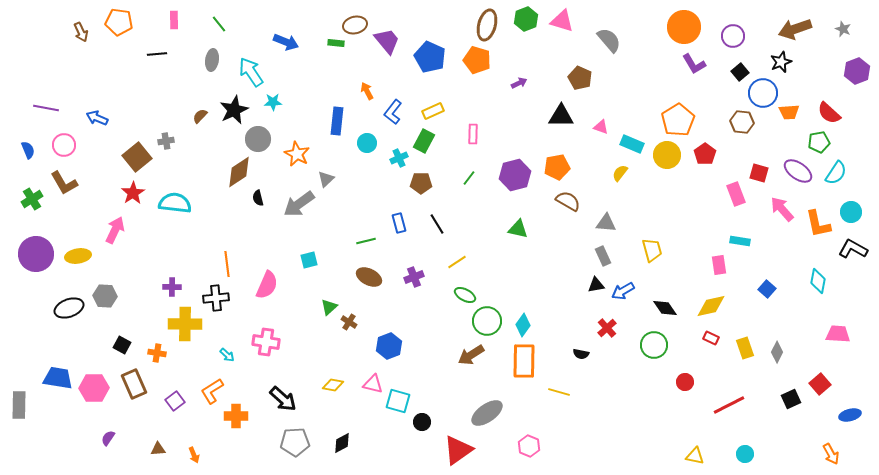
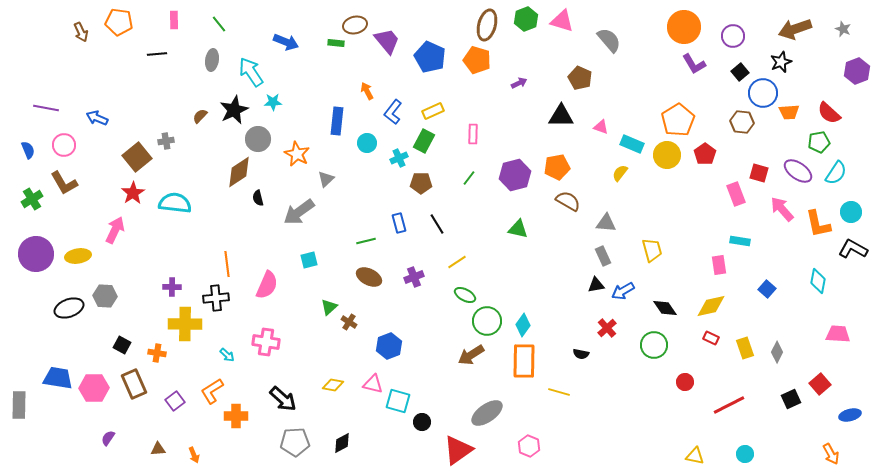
gray arrow at (299, 204): moved 8 px down
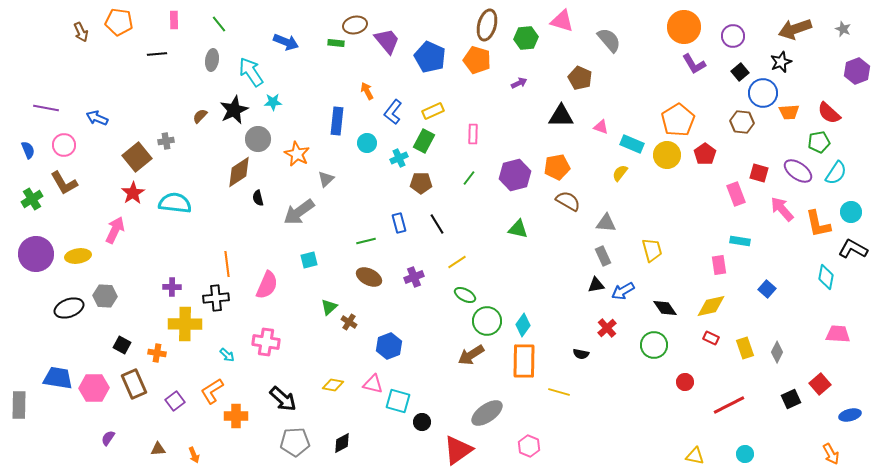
green hexagon at (526, 19): moved 19 px down; rotated 15 degrees clockwise
cyan diamond at (818, 281): moved 8 px right, 4 px up
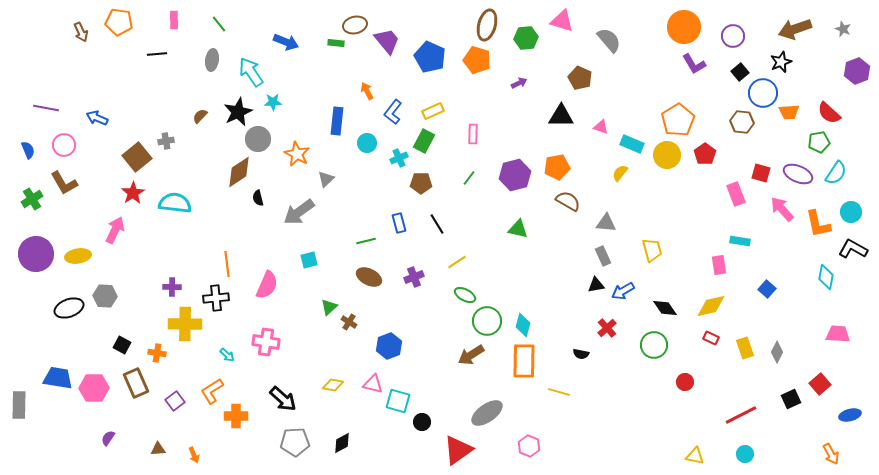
black star at (234, 110): moved 4 px right, 2 px down
purple ellipse at (798, 171): moved 3 px down; rotated 12 degrees counterclockwise
red square at (759, 173): moved 2 px right
cyan diamond at (523, 325): rotated 20 degrees counterclockwise
brown rectangle at (134, 384): moved 2 px right, 1 px up
red line at (729, 405): moved 12 px right, 10 px down
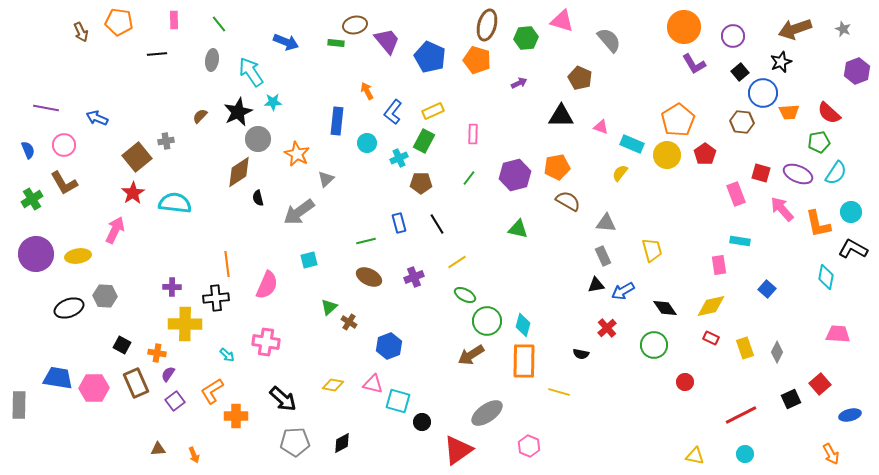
purple semicircle at (108, 438): moved 60 px right, 64 px up
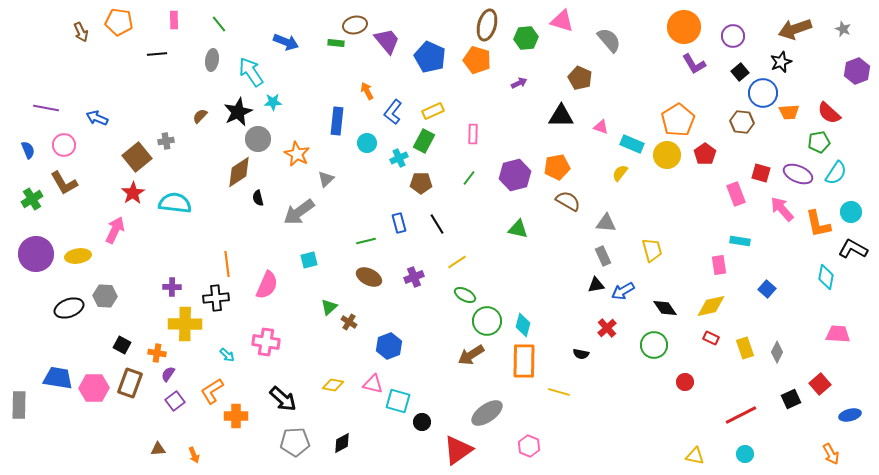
brown rectangle at (136, 383): moved 6 px left; rotated 44 degrees clockwise
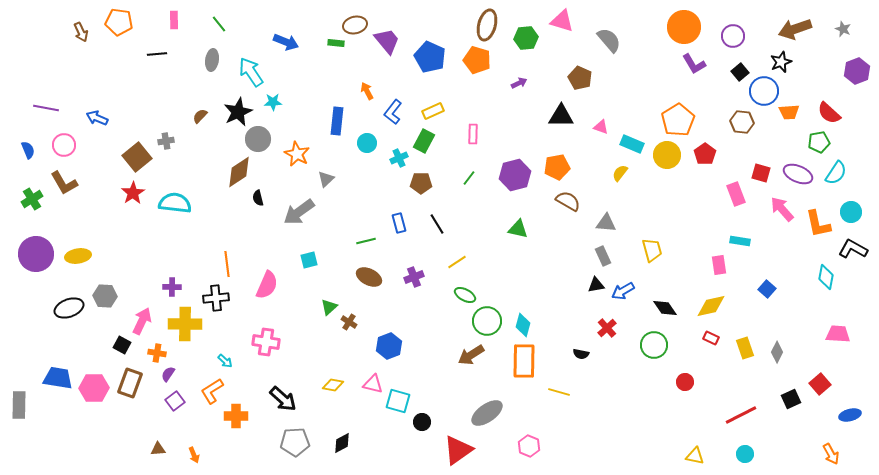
blue circle at (763, 93): moved 1 px right, 2 px up
pink arrow at (115, 230): moved 27 px right, 91 px down
cyan arrow at (227, 355): moved 2 px left, 6 px down
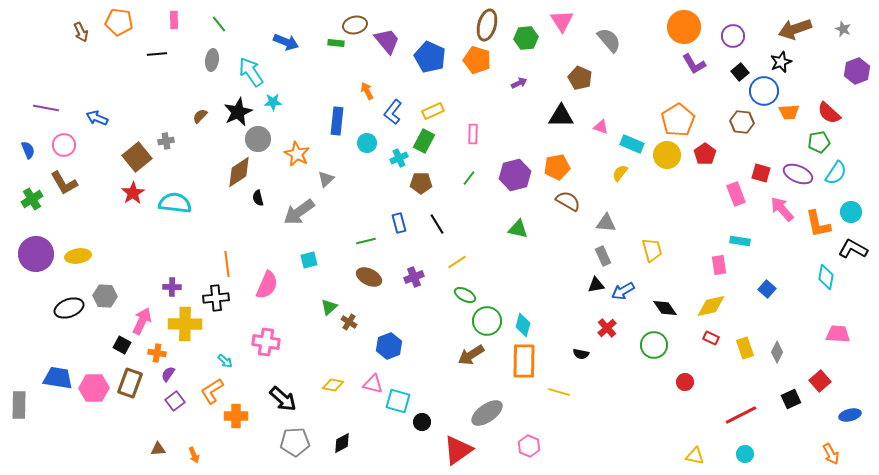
pink triangle at (562, 21): rotated 40 degrees clockwise
red square at (820, 384): moved 3 px up
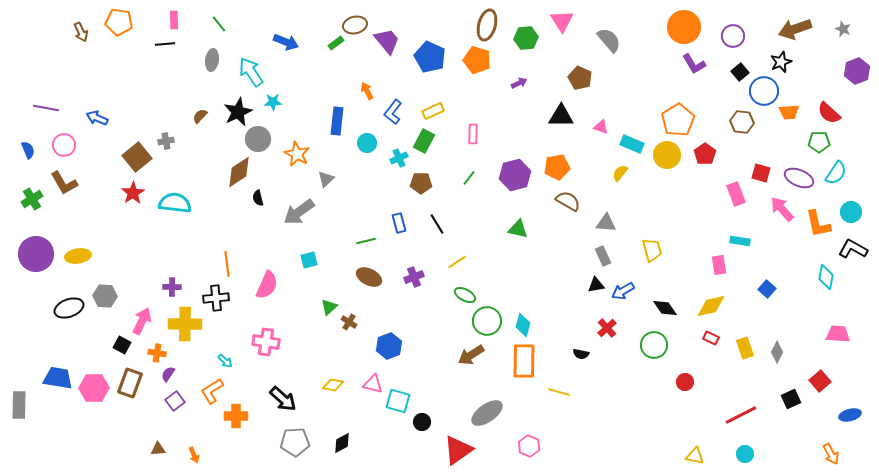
green rectangle at (336, 43): rotated 42 degrees counterclockwise
black line at (157, 54): moved 8 px right, 10 px up
green pentagon at (819, 142): rotated 10 degrees clockwise
purple ellipse at (798, 174): moved 1 px right, 4 px down
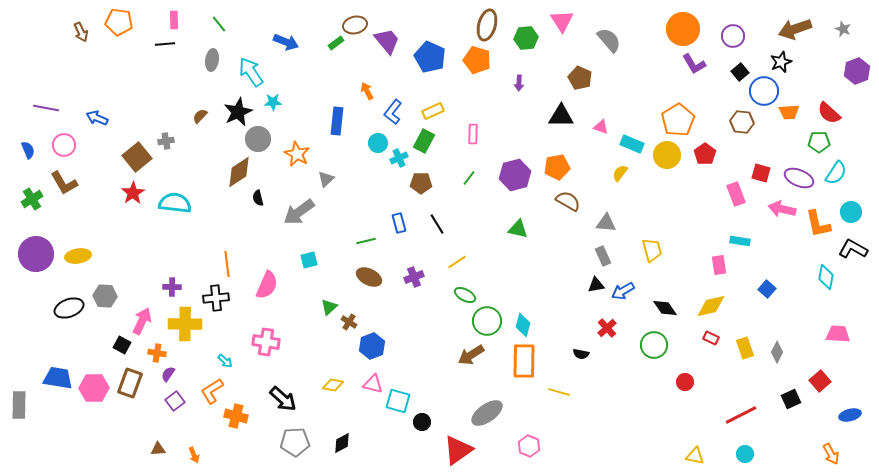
orange circle at (684, 27): moved 1 px left, 2 px down
purple arrow at (519, 83): rotated 119 degrees clockwise
cyan circle at (367, 143): moved 11 px right
pink arrow at (782, 209): rotated 36 degrees counterclockwise
blue hexagon at (389, 346): moved 17 px left
orange cross at (236, 416): rotated 15 degrees clockwise
